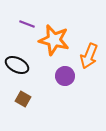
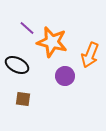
purple line: moved 4 px down; rotated 21 degrees clockwise
orange star: moved 2 px left, 2 px down
orange arrow: moved 1 px right, 1 px up
brown square: rotated 21 degrees counterclockwise
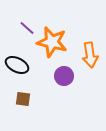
orange arrow: rotated 30 degrees counterclockwise
purple circle: moved 1 px left
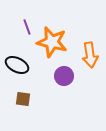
purple line: moved 1 px up; rotated 28 degrees clockwise
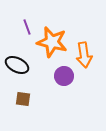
orange arrow: moved 6 px left
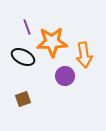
orange star: rotated 16 degrees counterclockwise
black ellipse: moved 6 px right, 8 px up
purple circle: moved 1 px right
brown square: rotated 28 degrees counterclockwise
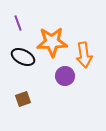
purple line: moved 9 px left, 4 px up
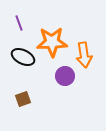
purple line: moved 1 px right
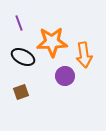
brown square: moved 2 px left, 7 px up
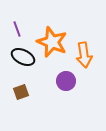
purple line: moved 2 px left, 6 px down
orange star: rotated 24 degrees clockwise
purple circle: moved 1 px right, 5 px down
